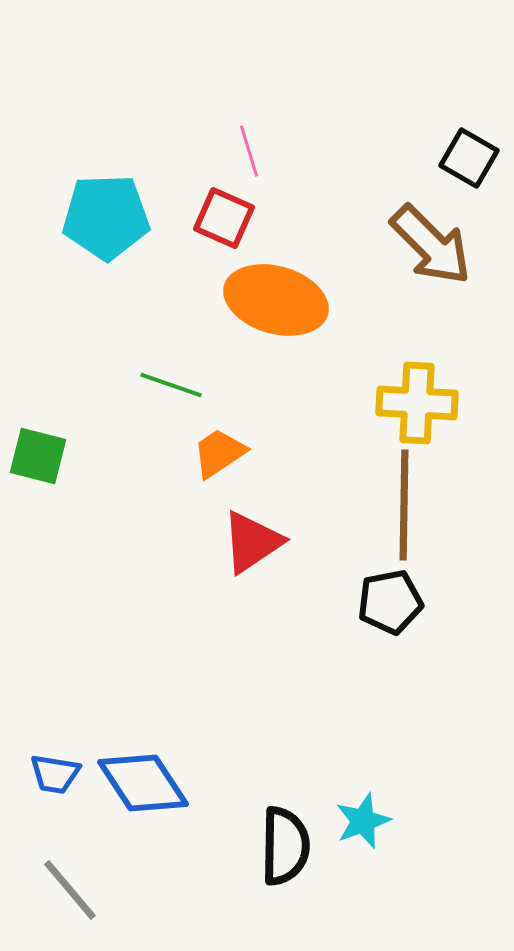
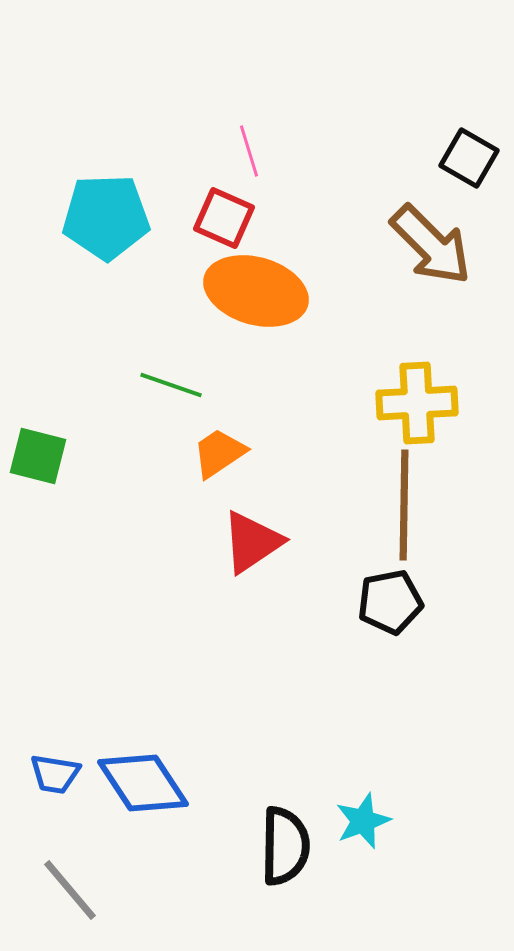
orange ellipse: moved 20 px left, 9 px up
yellow cross: rotated 6 degrees counterclockwise
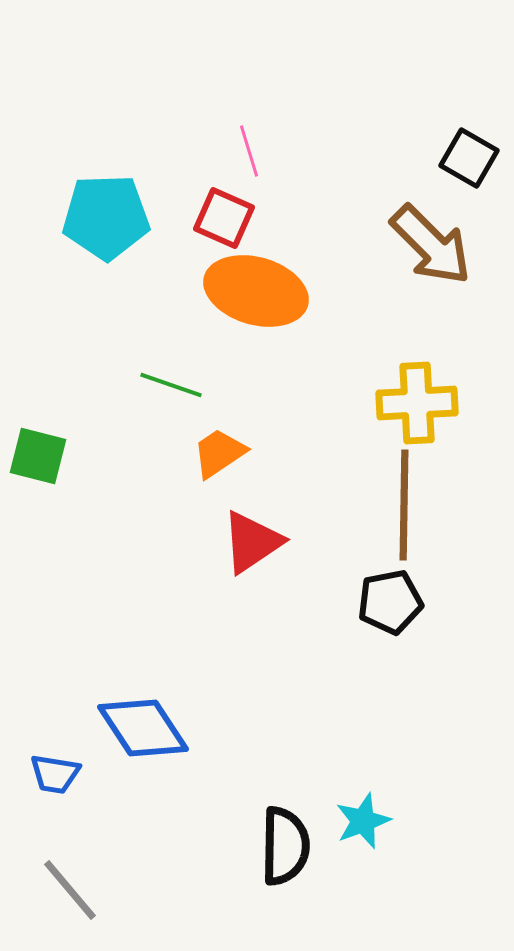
blue diamond: moved 55 px up
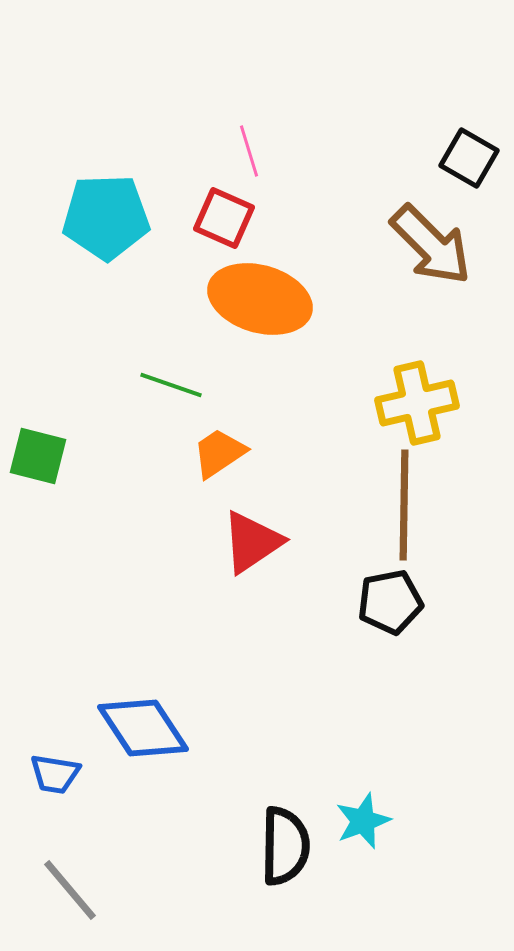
orange ellipse: moved 4 px right, 8 px down
yellow cross: rotated 10 degrees counterclockwise
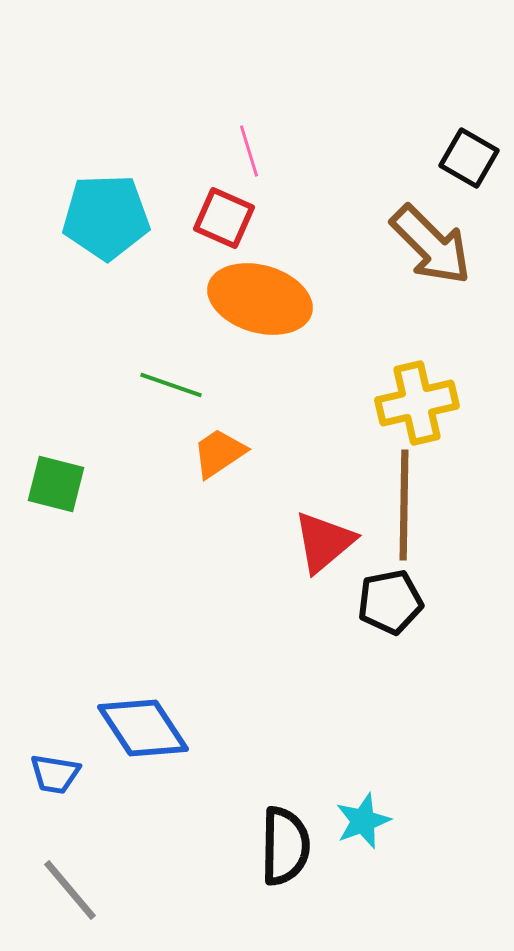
green square: moved 18 px right, 28 px down
red triangle: moved 72 px right; rotated 6 degrees counterclockwise
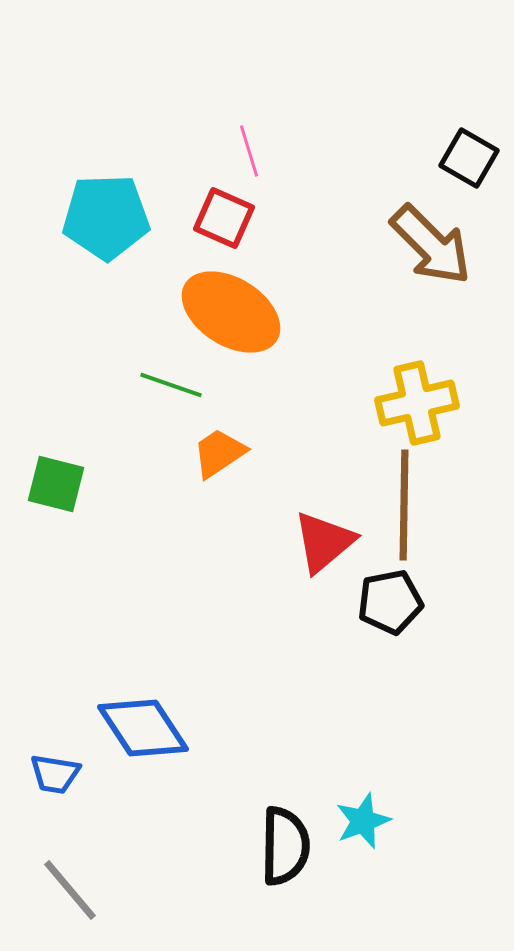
orange ellipse: moved 29 px left, 13 px down; rotated 16 degrees clockwise
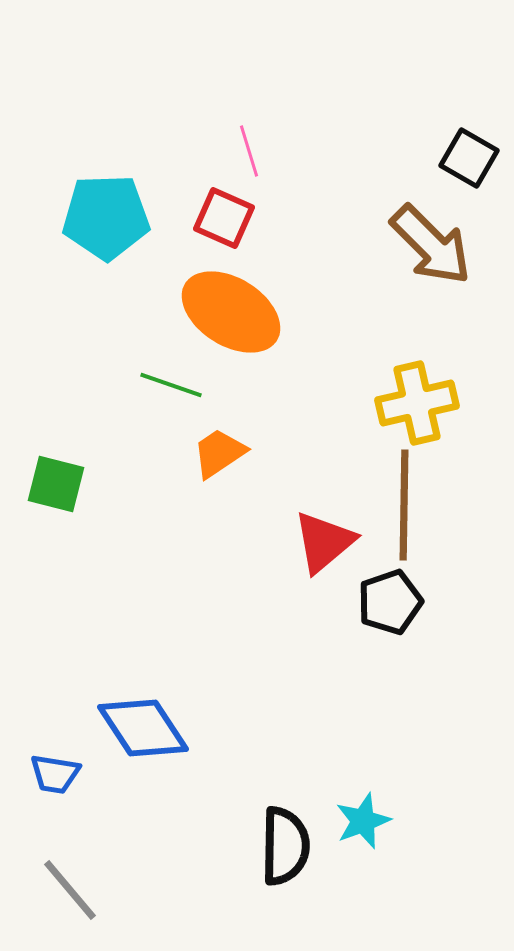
black pentagon: rotated 8 degrees counterclockwise
